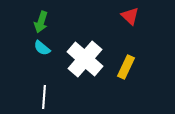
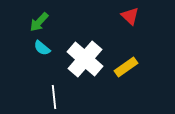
green arrow: moved 2 px left; rotated 25 degrees clockwise
yellow rectangle: rotated 30 degrees clockwise
white line: moved 10 px right; rotated 10 degrees counterclockwise
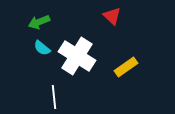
red triangle: moved 18 px left
green arrow: rotated 25 degrees clockwise
white cross: moved 8 px left, 3 px up; rotated 9 degrees counterclockwise
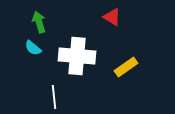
red triangle: moved 1 px down; rotated 12 degrees counterclockwise
green arrow: rotated 95 degrees clockwise
cyan semicircle: moved 9 px left
white cross: rotated 27 degrees counterclockwise
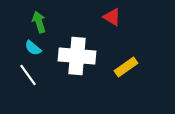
white line: moved 26 px left, 22 px up; rotated 30 degrees counterclockwise
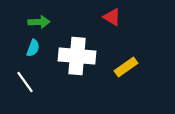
green arrow: rotated 105 degrees clockwise
cyan semicircle: rotated 108 degrees counterclockwise
white line: moved 3 px left, 7 px down
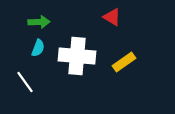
cyan semicircle: moved 5 px right
yellow rectangle: moved 2 px left, 5 px up
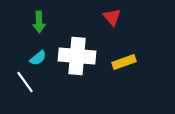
red triangle: rotated 18 degrees clockwise
green arrow: rotated 90 degrees clockwise
cyan semicircle: moved 10 px down; rotated 30 degrees clockwise
yellow rectangle: rotated 15 degrees clockwise
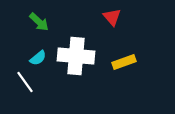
green arrow: rotated 45 degrees counterclockwise
white cross: moved 1 px left
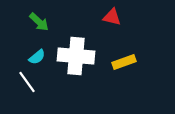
red triangle: rotated 36 degrees counterclockwise
cyan semicircle: moved 1 px left, 1 px up
white line: moved 2 px right
